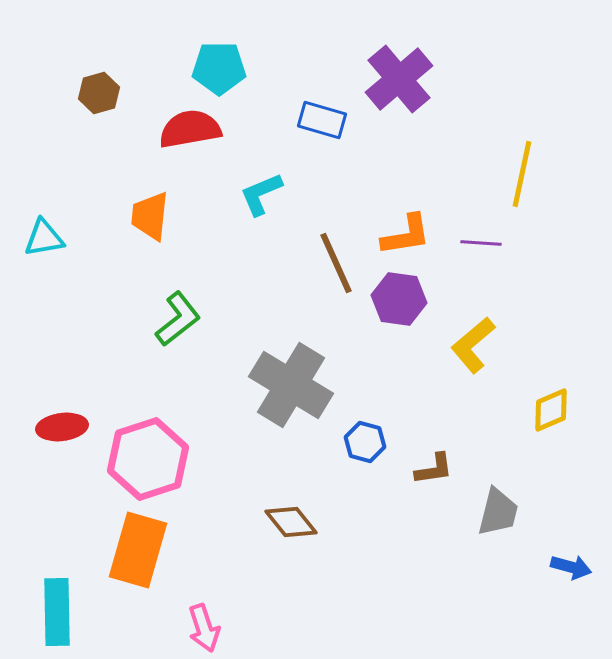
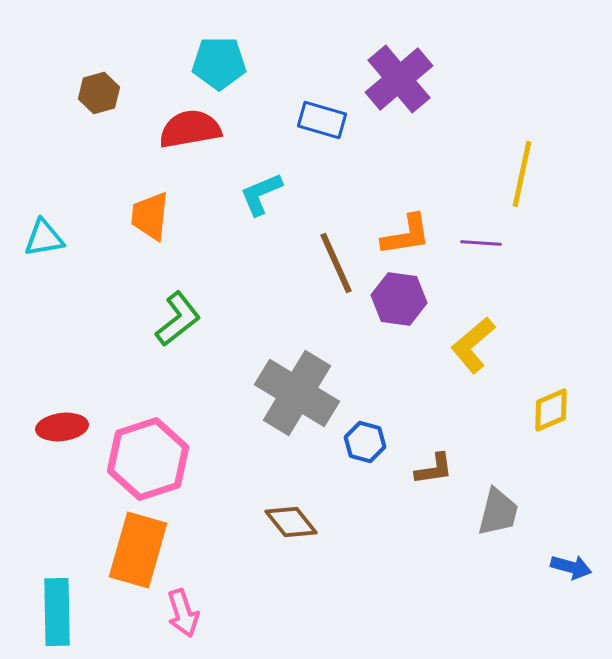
cyan pentagon: moved 5 px up
gray cross: moved 6 px right, 8 px down
pink arrow: moved 21 px left, 15 px up
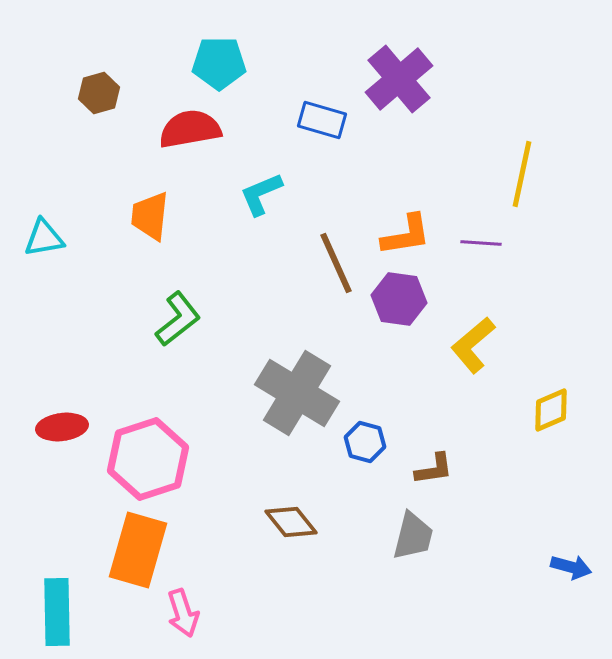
gray trapezoid: moved 85 px left, 24 px down
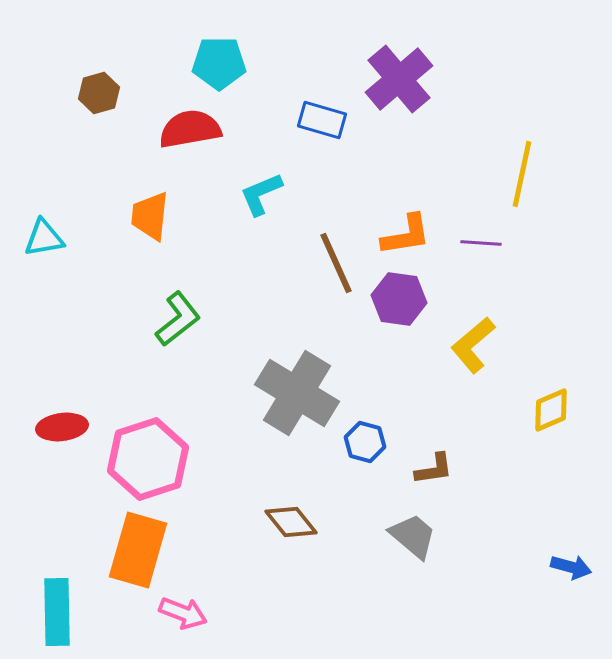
gray trapezoid: rotated 64 degrees counterclockwise
pink arrow: rotated 51 degrees counterclockwise
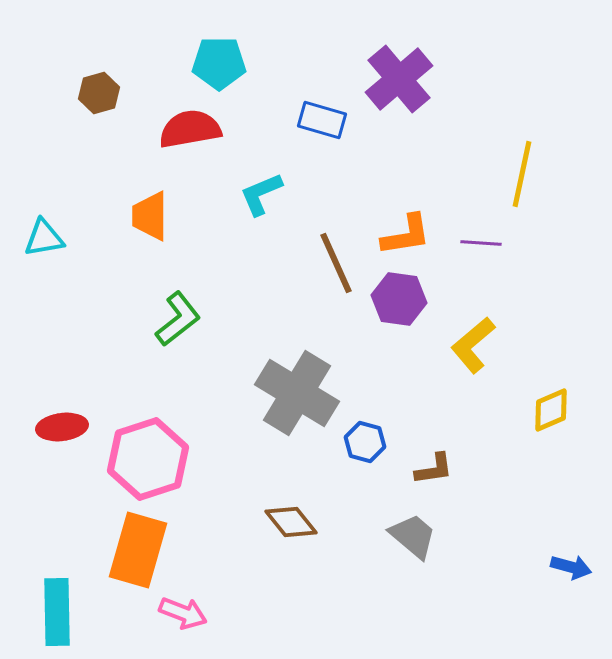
orange trapezoid: rotated 6 degrees counterclockwise
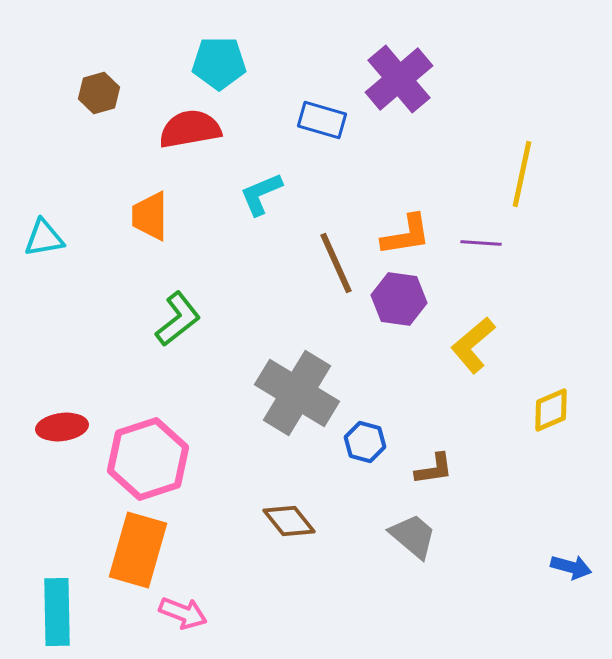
brown diamond: moved 2 px left, 1 px up
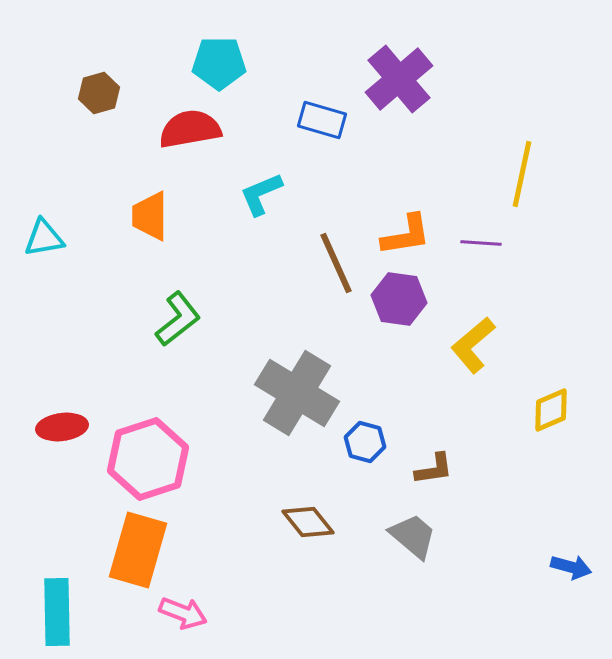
brown diamond: moved 19 px right, 1 px down
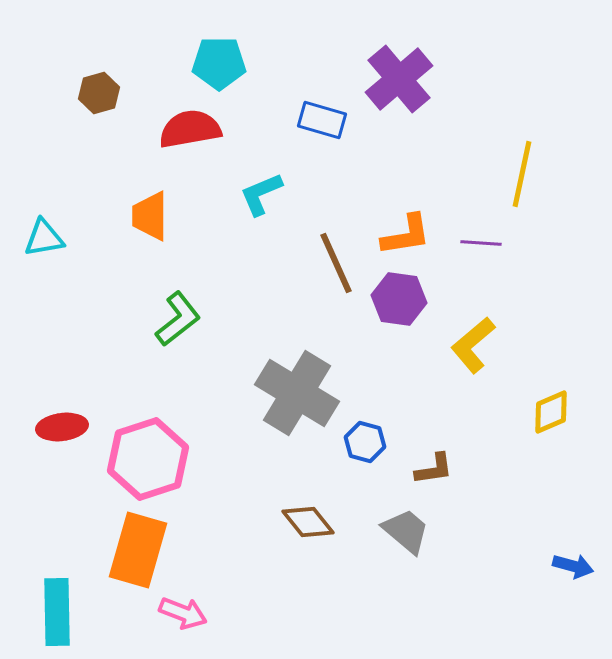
yellow diamond: moved 2 px down
gray trapezoid: moved 7 px left, 5 px up
blue arrow: moved 2 px right, 1 px up
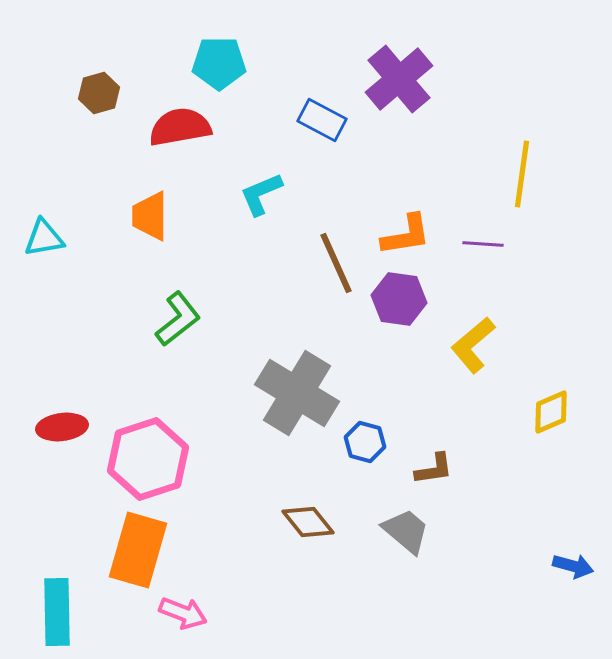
blue rectangle: rotated 12 degrees clockwise
red semicircle: moved 10 px left, 2 px up
yellow line: rotated 4 degrees counterclockwise
purple line: moved 2 px right, 1 px down
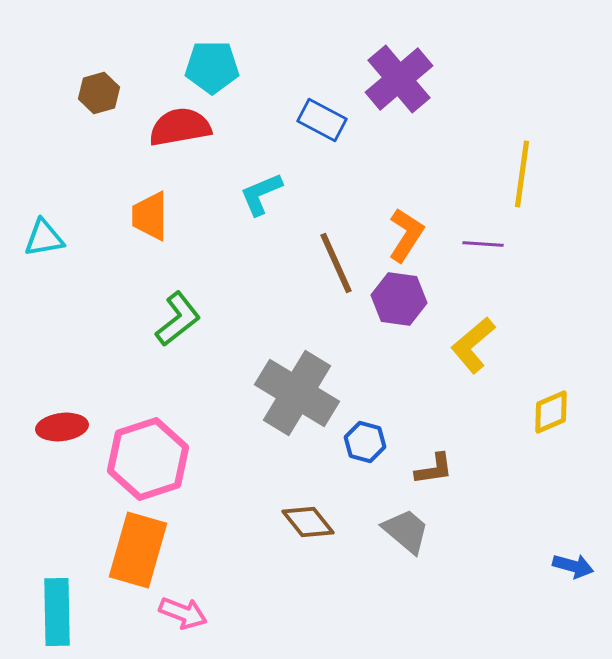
cyan pentagon: moved 7 px left, 4 px down
orange L-shape: rotated 48 degrees counterclockwise
